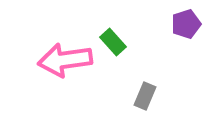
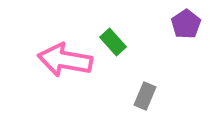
purple pentagon: rotated 16 degrees counterclockwise
pink arrow: rotated 18 degrees clockwise
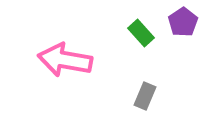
purple pentagon: moved 3 px left, 2 px up
green rectangle: moved 28 px right, 9 px up
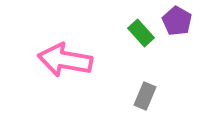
purple pentagon: moved 6 px left, 1 px up; rotated 8 degrees counterclockwise
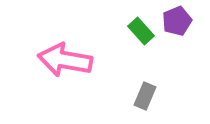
purple pentagon: rotated 20 degrees clockwise
green rectangle: moved 2 px up
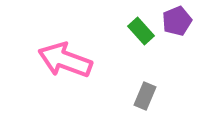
pink arrow: rotated 10 degrees clockwise
